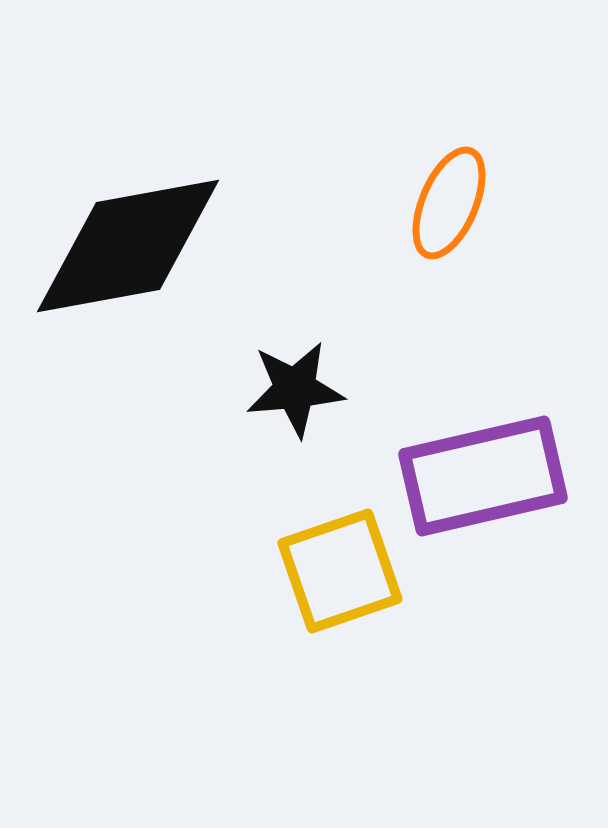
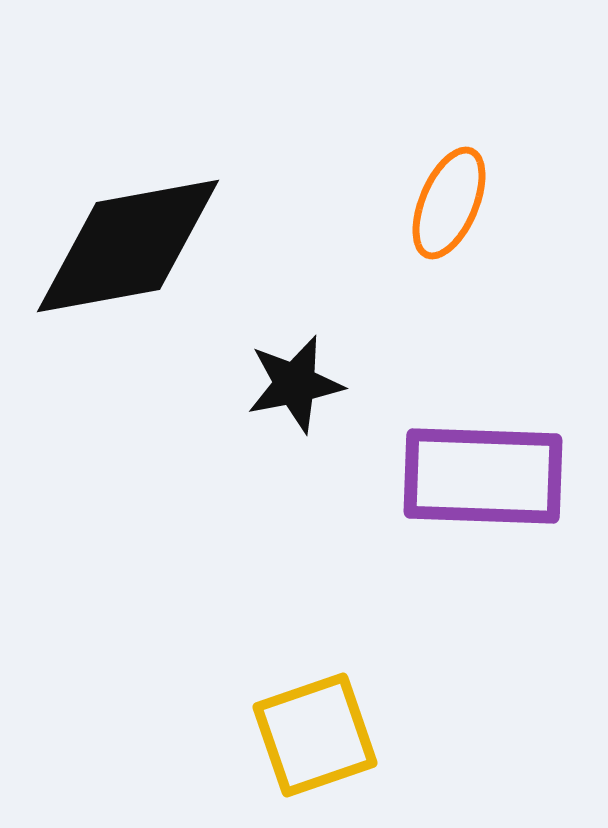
black star: moved 5 px up; rotated 6 degrees counterclockwise
purple rectangle: rotated 15 degrees clockwise
yellow square: moved 25 px left, 164 px down
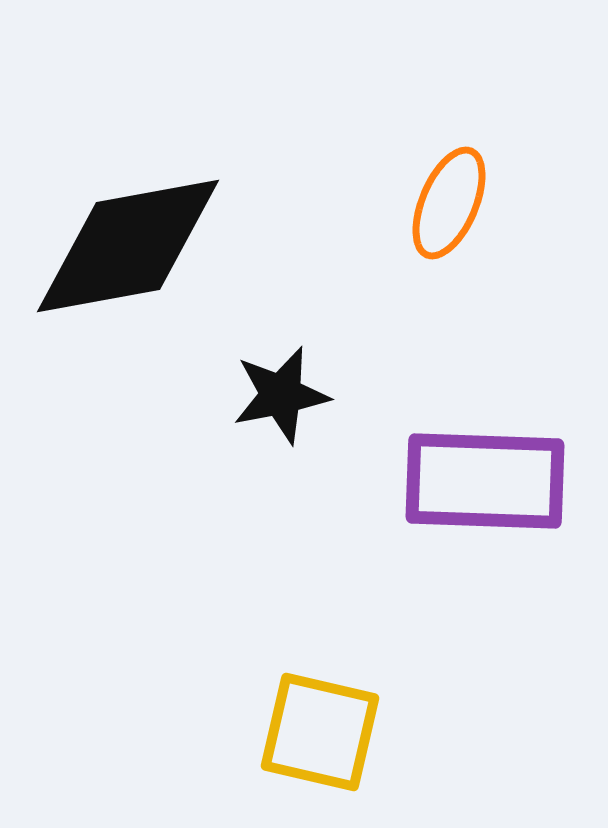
black star: moved 14 px left, 11 px down
purple rectangle: moved 2 px right, 5 px down
yellow square: moved 5 px right, 3 px up; rotated 32 degrees clockwise
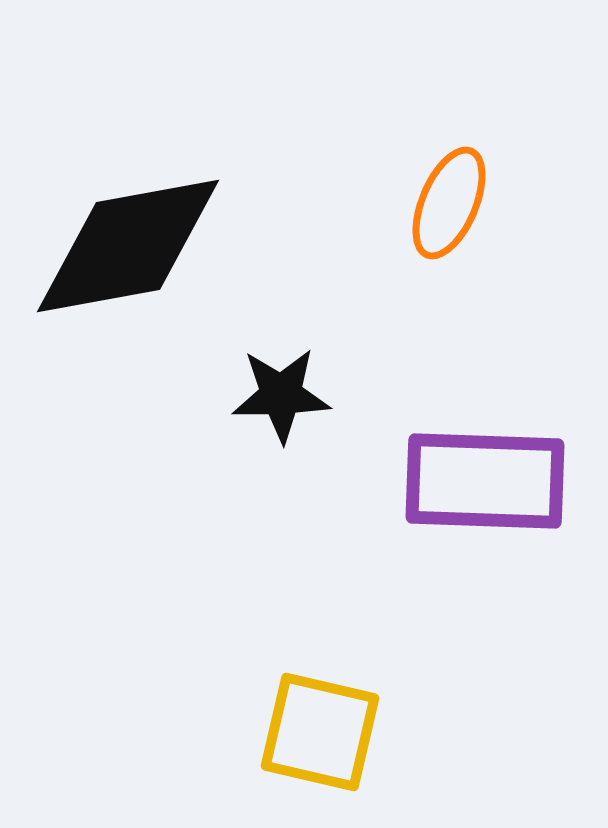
black star: rotated 10 degrees clockwise
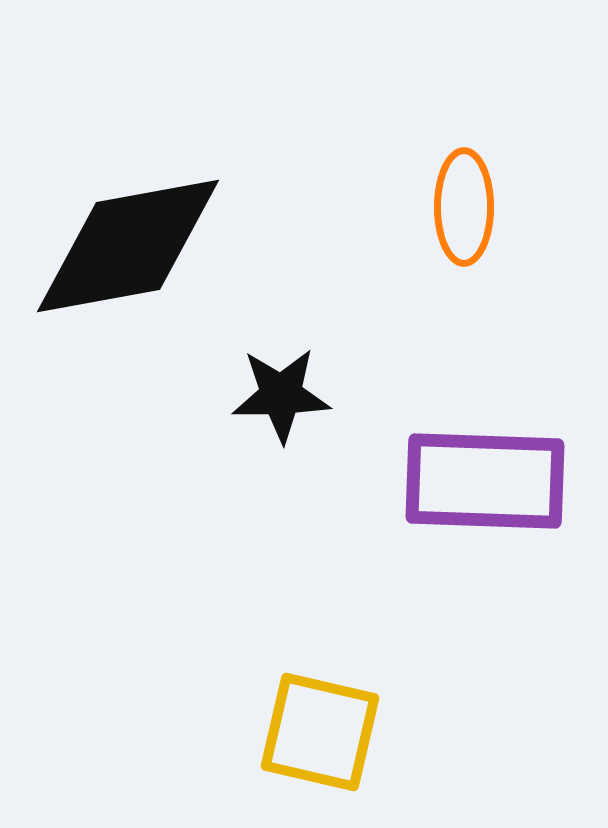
orange ellipse: moved 15 px right, 4 px down; rotated 23 degrees counterclockwise
